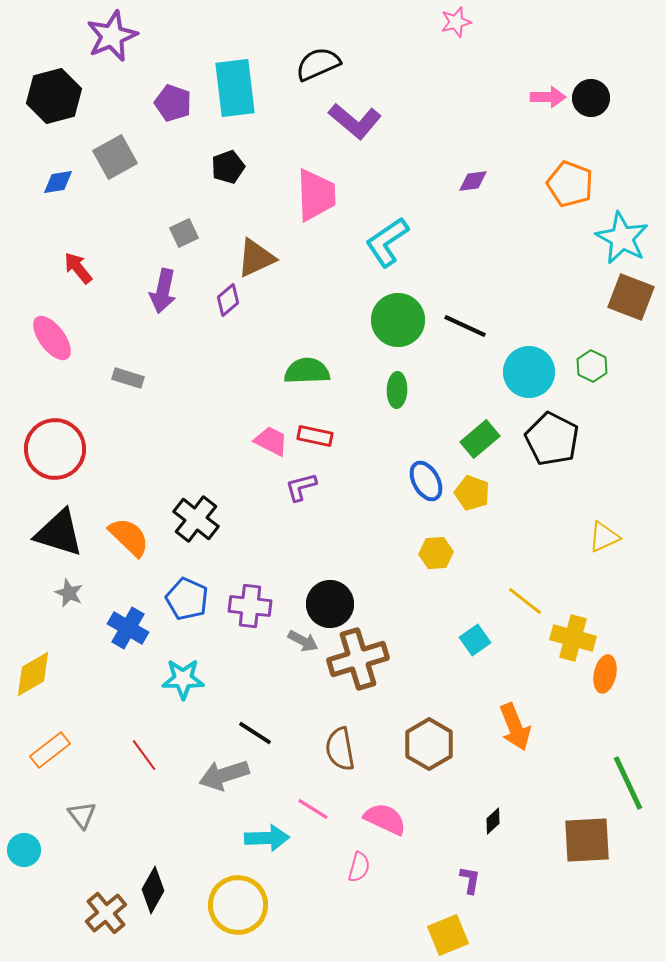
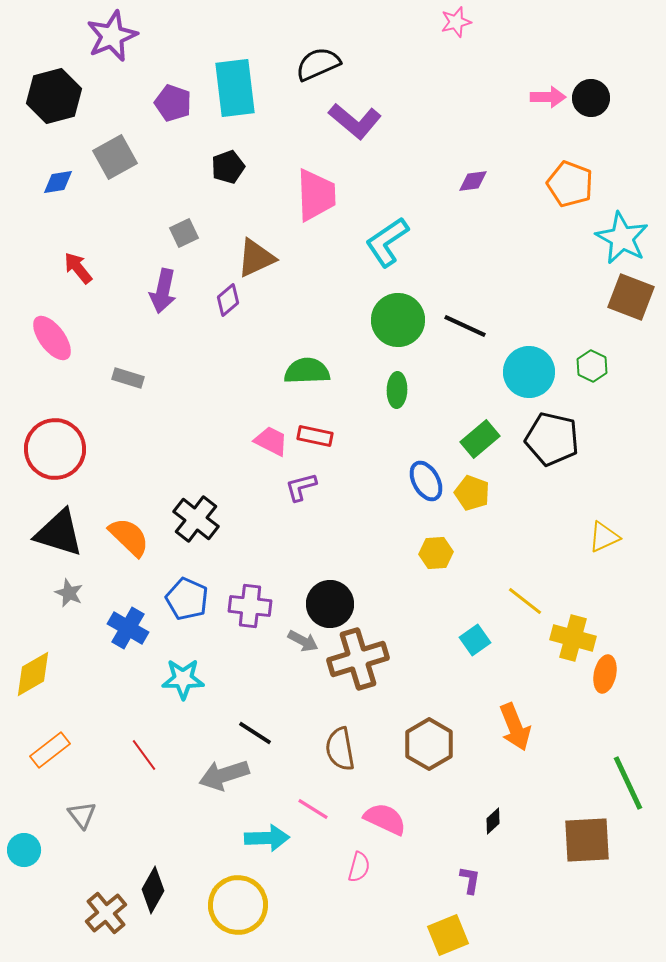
black pentagon at (552, 439): rotated 14 degrees counterclockwise
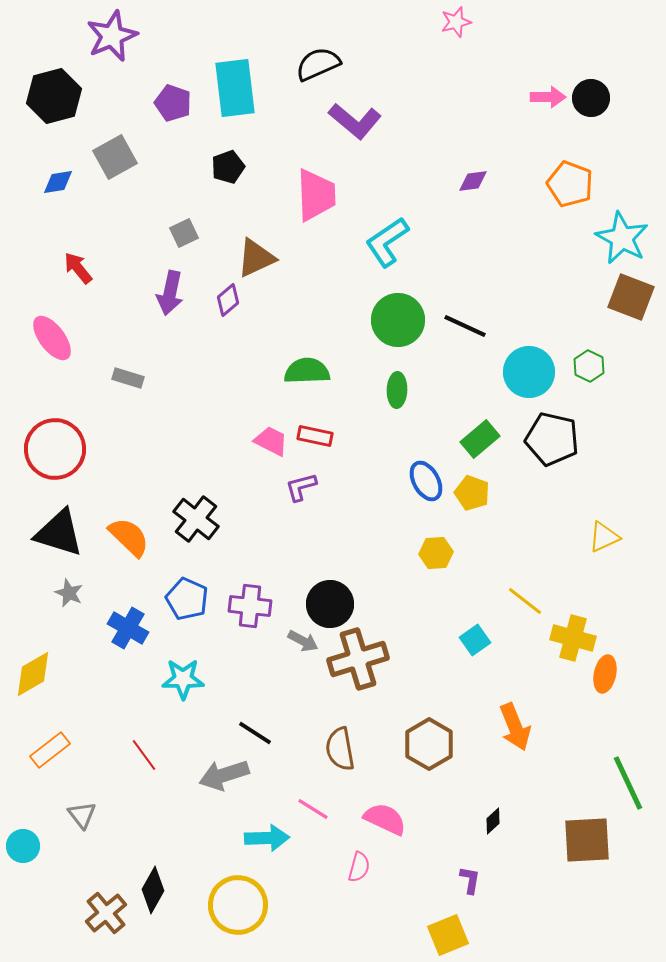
purple arrow at (163, 291): moved 7 px right, 2 px down
green hexagon at (592, 366): moved 3 px left
cyan circle at (24, 850): moved 1 px left, 4 px up
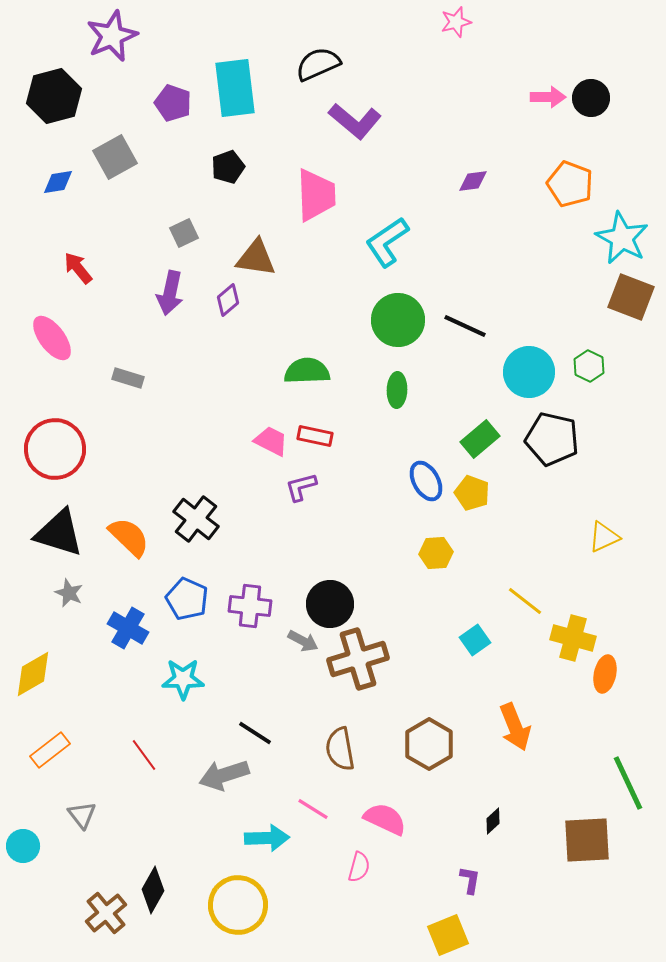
brown triangle at (256, 258): rotated 33 degrees clockwise
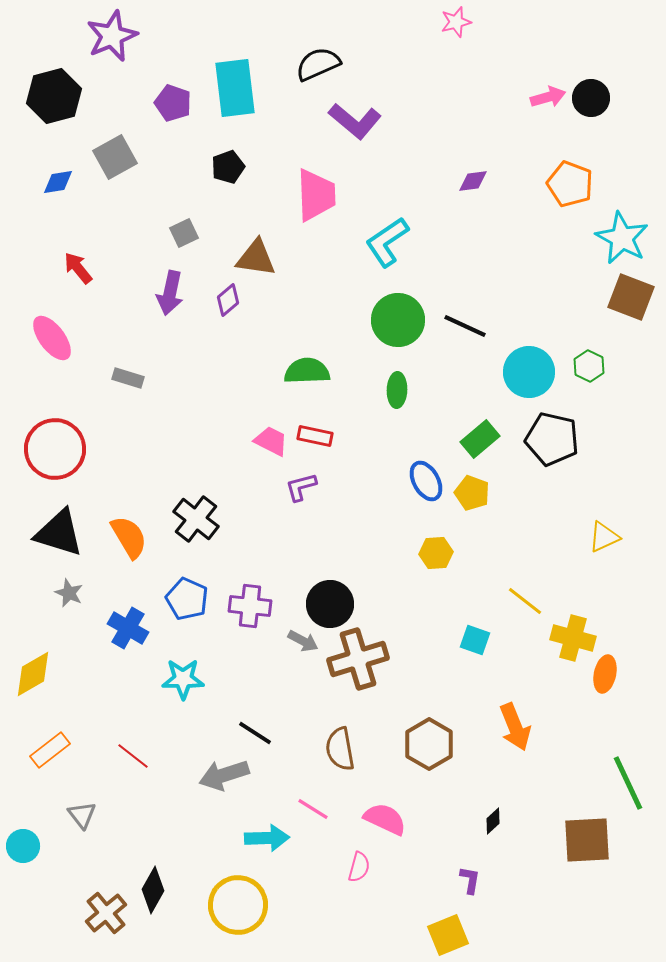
pink arrow at (548, 97): rotated 16 degrees counterclockwise
orange semicircle at (129, 537): rotated 15 degrees clockwise
cyan square at (475, 640): rotated 36 degrees counterclockwise
red line at (144, 755): moved 11 px left, 1 px down; rotated 16 degrees counterclockwise
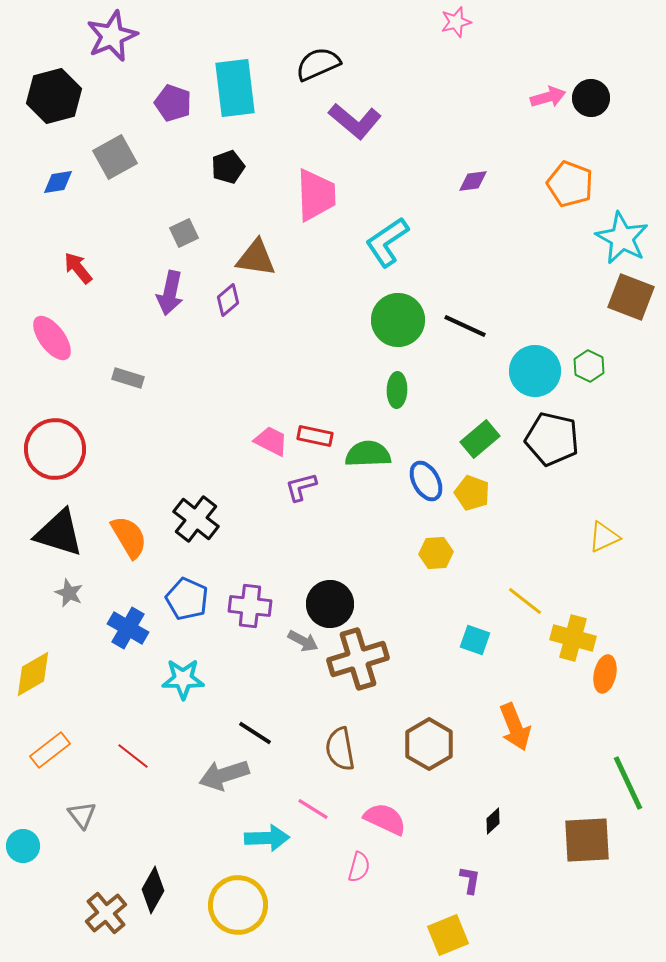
green semicircle at (307, 371): moved 61 px right, 83 px down
cyan circle at (529, 372): moved 6 px right, 1 px up
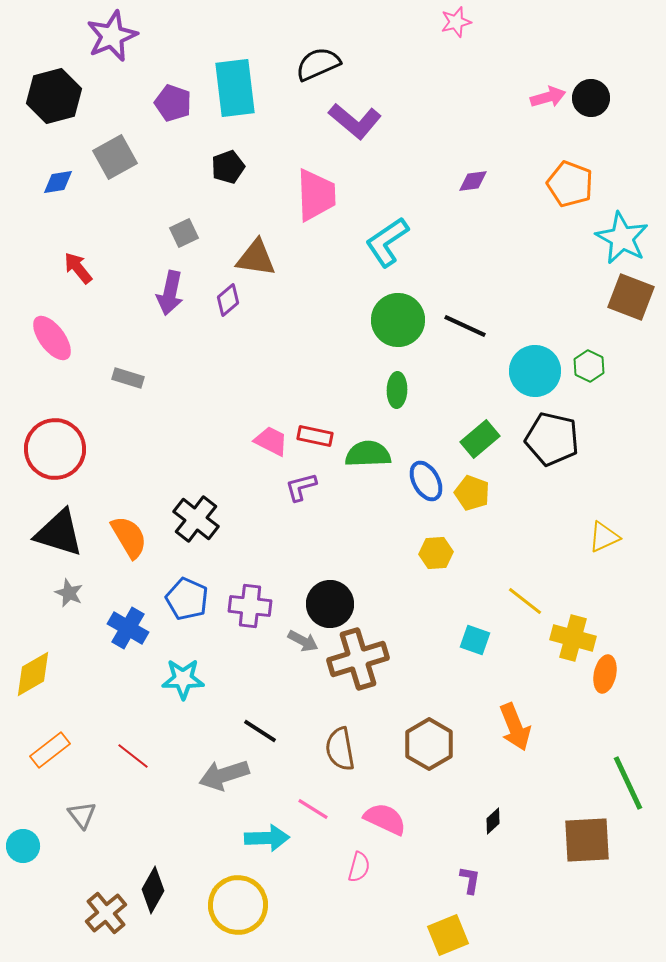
black line at (255, 733): moved 5 px right, 2 px up
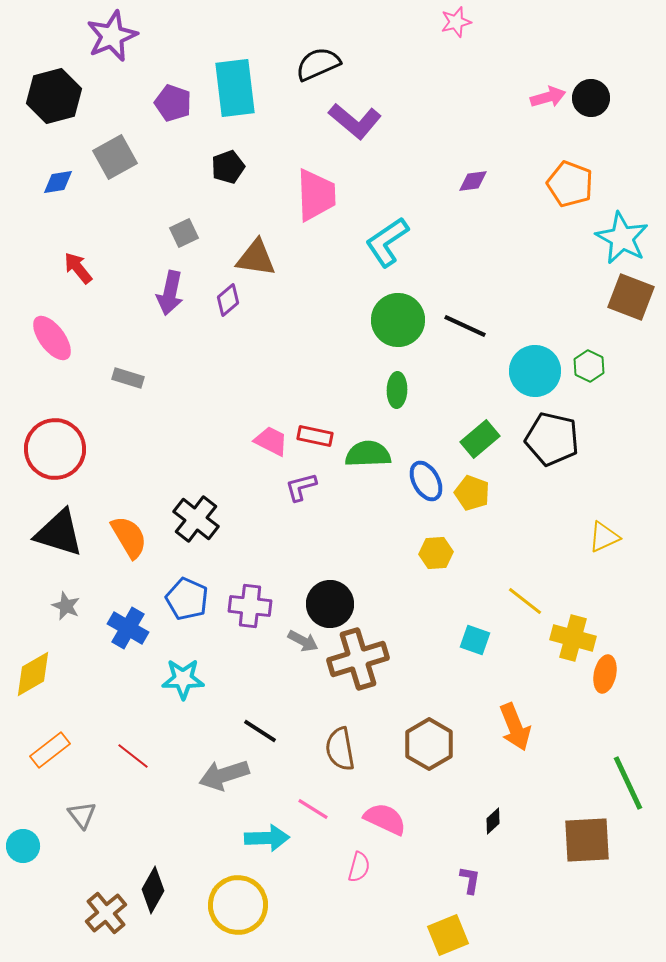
gray star at (69, 593): moved 3 px left, 13 px down
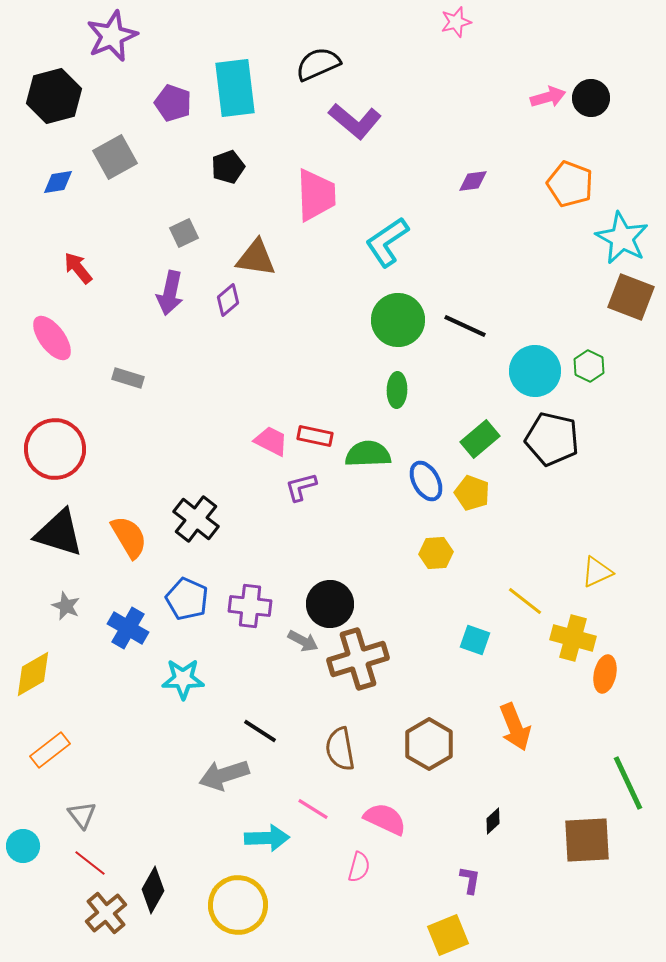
yellow triangle at (604, 537): moved 7 px left, 35 px down
red line at (133, 756): moved 43 px left, 107 px down
